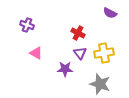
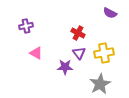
purple cross: moved 1 px left, 1 px down; rotated 32 degrees counterclockwise
purple triangle: moved 1 px left
purple star: moved 2 px up
gray star: rotated 25 degrees clockwise
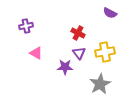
yellow cross: moved 1 px right, 1 px up
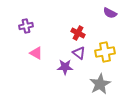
purple triangle: rotated 16 degrees counterclockwise
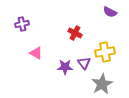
purple semicircle: moved 1 px up
purple cross: moved 4 px left, 2 px up
red cross: moved 3 px left
purple triangle: moved 5 px right, 10 px down; rotated 16 degrees clockwise
gray star: moved 2 px right
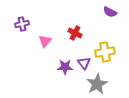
pink triangle: moved 9 px right, 12 px up; rotated 40 degrees clockwise
gray star: moved 5 px left
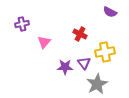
red cross: moved 5 px right, 1 px down
pink triangle: moved 1 px left, 1 px down
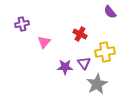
purple semicircle: rotated 24 degrees clockwise
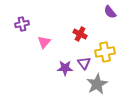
purple star: moved 1 px down
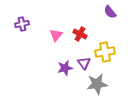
pink triangle: moved 12 px right, 7 px up
purple star: rotated 14 degrees counterclockwise
gray star: rotated 20 degrees clockwise
